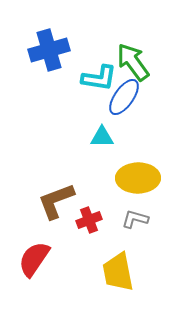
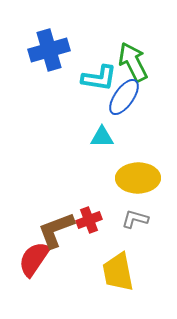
green arrow: rotated 9 degrees clockwise
brown L-shape: moved 29 px down
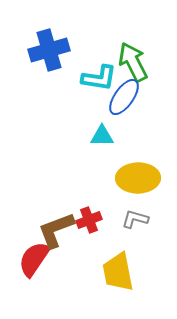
cyan triangle: moved 1 px up
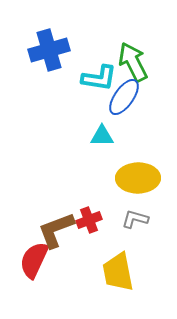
red semicircle: moved 1 px down; rotated 9 degrees counterclockwise
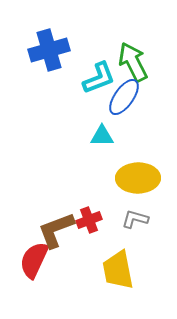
cyan L-shape: rotated 30 degrees counterclockwise
yellow trapezoid: moved 2 px up
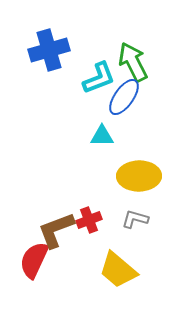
yellow ellipse: moved 1 px right, 2 px up
yellow trapezoid: rotated 39 degrees counterclockwise
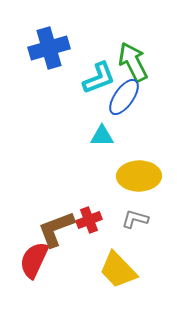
blue cross: moved 2 px up
brown L-shape: moved 1 px up
yellow trapezoid: rotated 6 degrees clockwise
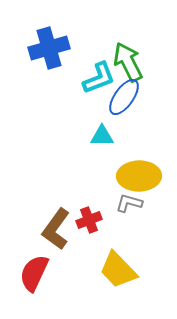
green arrow: moved 5 px left
gray L-shape: moved 6 px left, 16 px up
brown L-shape: rotated 33 degrees counterclockwise
red semicircle: moved 13 px down
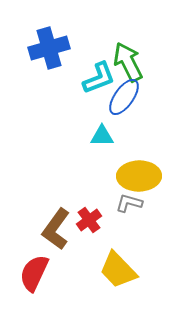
red cross: rotated 15 degrees counterclockwise
